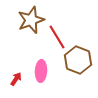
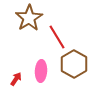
brown star: moved 2 px left, 2 px up; rotated 12 degrees counterclockwise
brown hexagon: moved 4 px left, 4 px down; rotated 8 degrees clockwise
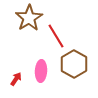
red line: moved 1 px left, 1 px up
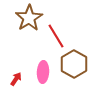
pink ellipse: moved 2 px right, 1 px down
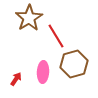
brown hexagon: rotated 16 degrees clockwise
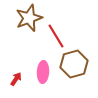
brown star: rotated 12 degrees clockwise
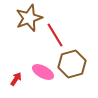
red line: moved 1 px left, 1 px up
brown hexagon: moved 2 px left
pink ellipse: rotated 65 degrees counterclockwise
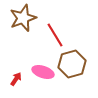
brown star: moved 6 px left
pink ellipse: rotated 10 degrees counterclockwise
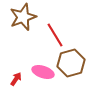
brown star: moved 1 px up
brown hexagon: moved 1 px left, 1 px up
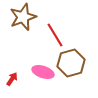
red arrow: moved 4 px left
